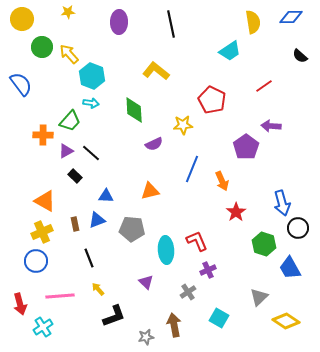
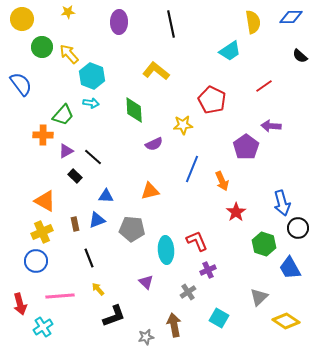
green trapezoid at (70, 121): moved 7 px left, 6 px up
black line at (91, 153): moved 2 px right, 4 px down
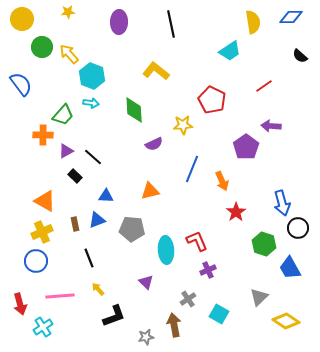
gray cross at (188, 292): moved 7 px down
cyan square at (219, 318): moved 4 px up
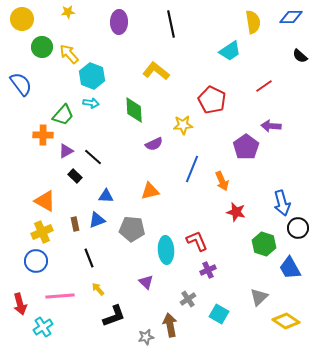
red star at (236, 212): rotated 24 degrees counterclockwise
brown arrow at (174, 325): moved 4 px left
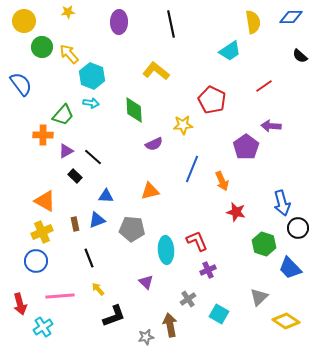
yellow circle at (22, 19): moved 2 px right, 2 px down
blue trapezoid at (290, 268): rotated 15 degrees counterclockwise
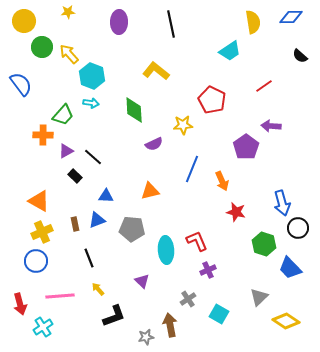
orange triangle at (45, 201): moved 6 px left
purple triangle at (146, 282): moved 4 px left, 1 px up
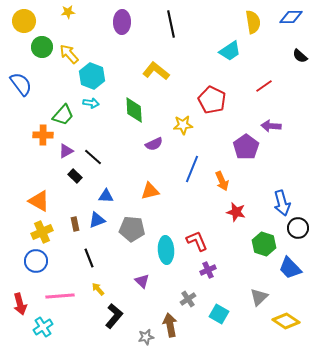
purple ellipse at (119, 22): moved 3 px right
black L-shape at (114, 316): rotated 30 degrees counterclockwise
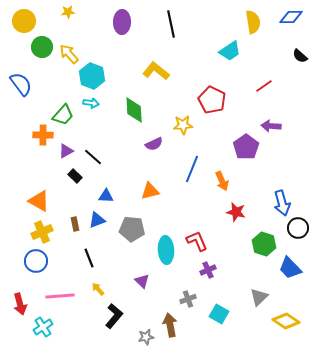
gray cross at (188, 299): rotated 14 degrees clockwise
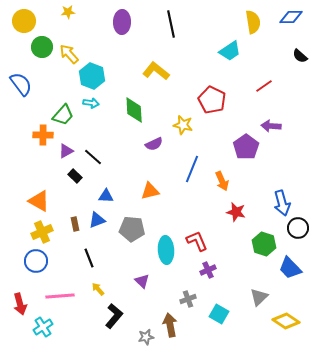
yellow star at (183, 125): rotated 18 degrees clockwise
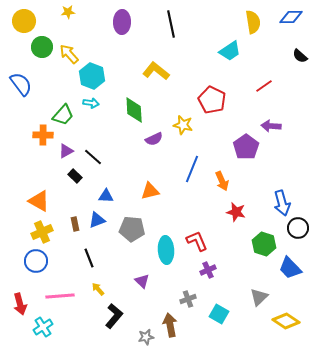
purple semicircle at (154, 144): moved 5 px up
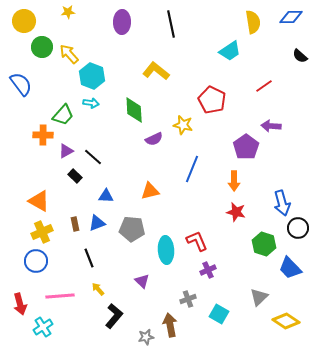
orange arrow at (222, 181): moved 12 px right; rotated 24 degrees clockwise
blue triangle at (97, 220): moved 3 px down
